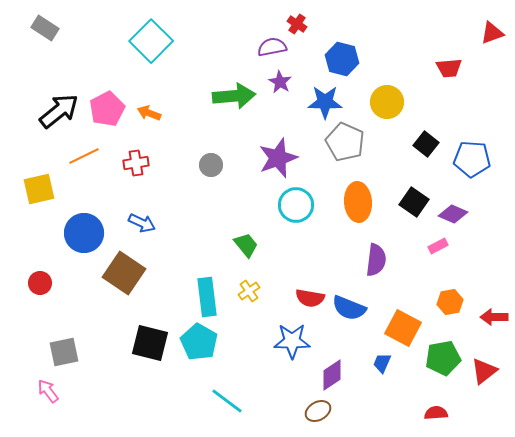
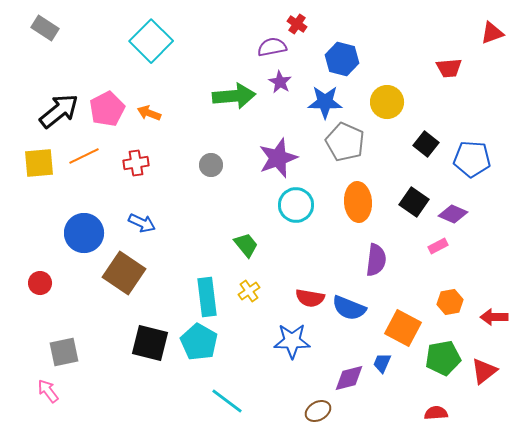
yellow square at (39, 189): moved 26 px up; rotated 8 degrees clockwise
purple diamond at (332, 375): moved 17 px right, 3 px down; rotated 20 degrees clockwise
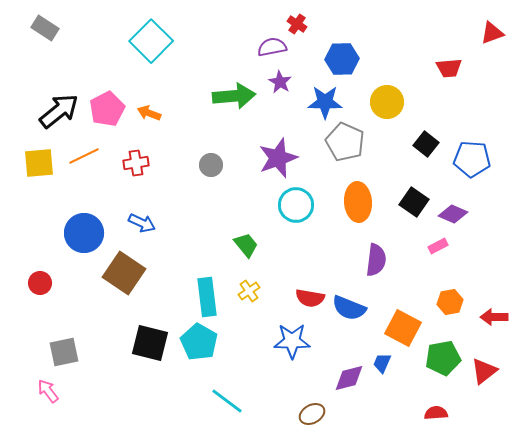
blue hexagon at (342, 59): rotated 16 degrees counterclockwise
brown ellipse at (318, 411): moved 6 px left, 3 px down
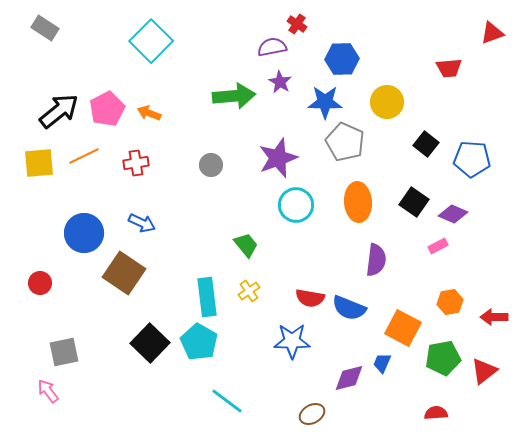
black square at (150, 343): rotated 30 degrees clockwise
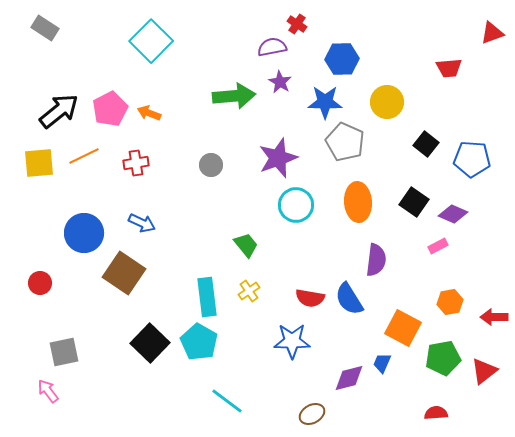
pink pentagon at (107, 109): moved 3 px right
blue semicircle at (349, 308): moved 9 px up; rotated 36 degrees clockwise
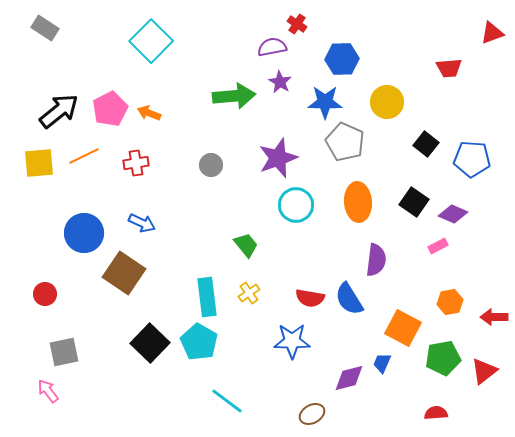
red circle at (40, 283): moved 5 px right, 11 px down
yellow cross at (249, 291): moved 2 px down
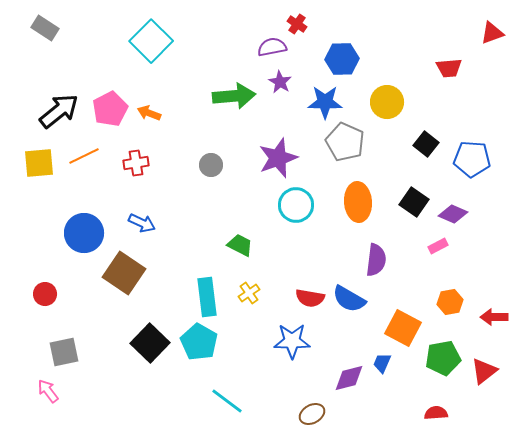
green trapezoid at (246, 245): moved 6 px left; rotated 24 degrees counterclockwise
blue semicircle at (349, 299): rotated 28 degrees counterclockwise
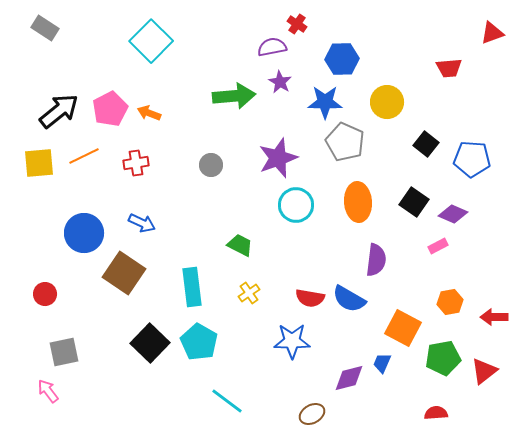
cyan rectangle at (207, 297): moved 15 px left, 10 px up
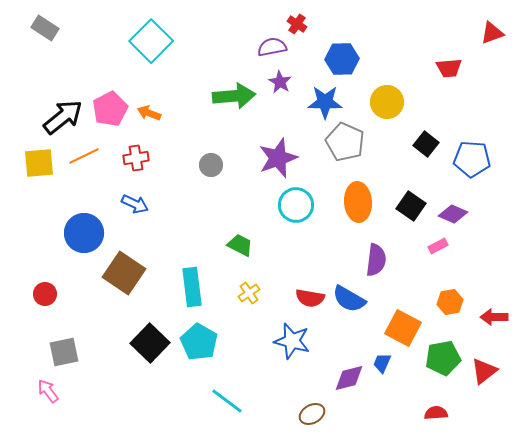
black arrow at (59, 111): moved 4 px right, 6 px down
red cross at (136, 163): moved 5 px up
black square at (414, 202): moved 3 px left, 4 px down
blue arrow at (142, 223): moved 7 px left, 19 px up
blue star at (292, 341): rotated 15 degrees clockwise
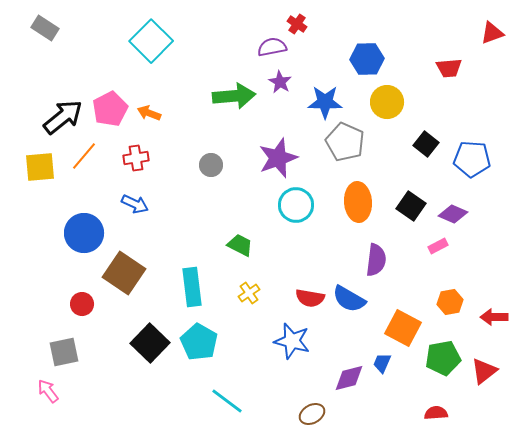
blue hexagon at (342, 59): moved 25 px right
orange line at (84, 156): rotated 24 degrees counterclockwise
yellow square at (39, 163): moved 1 px right, 4 px down
red circle at (45, 294): moved 37 px right, 10 px down
